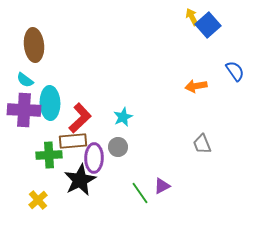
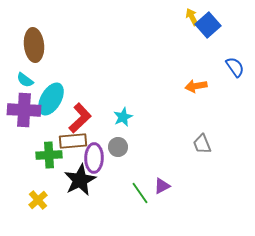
blue semicircle: moved 4 px up
cyan ellipse: moved 1 px right, 4 px up; rotated 32 degrees clockwise
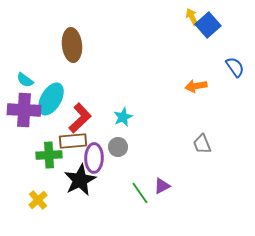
brown ellipse: moved 38 px right
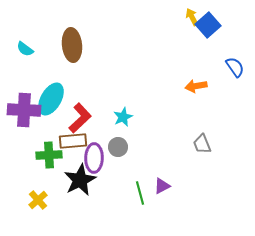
cyan semicircle: moved 31 px up
green line: rotated 20 degrees clockwise
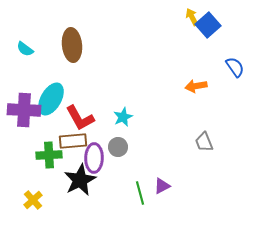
red L-shape: rotated 104 degrees clockwise
gray trapezoid: moved 2 px right, 2 px up
yellow cross: moved 5 px left
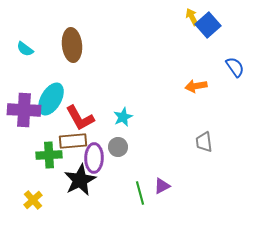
gray trapezoid: rotated 15 degrees clockwise
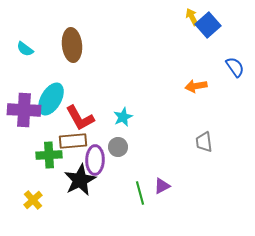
purple ellipse: moved 1 px right, 2 px down
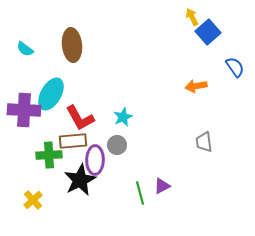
blue square: moved 7 px down
cyan ellipse: moved 5 px up
gray circle: moved 1 px left, 2 px up
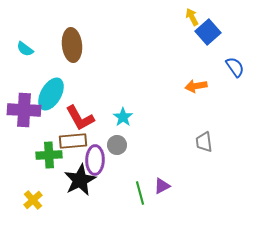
cyan star: rotated 12 degrees counterclockwise
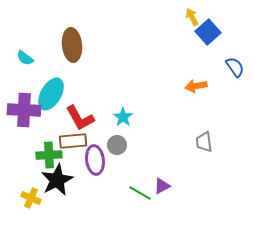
cyan semicircle: moved 9 px down
purple ellipse: rotated 8 degrees counterclockwise
black star: moved 23 px left
green line: rotated 45 degrees counterclockwise
yellow cross: moved 2 px left, 2 px up; rotated 24 degrees counterclockwise
